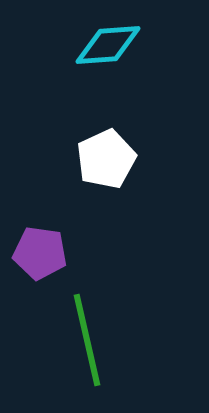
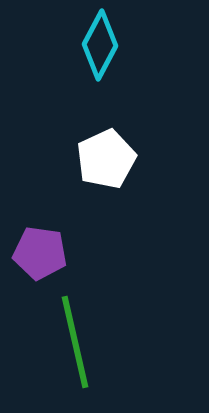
cyan diamond: moved 8 px left; rotated 58 degrees counterclockwise
green line: moved 12 px left, 2 px down
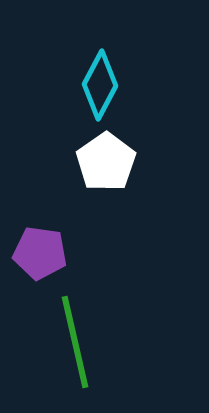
cyan diamond: moved 40 px down
white pentagon: moved 3 px down; rotated 10 degrees counterclockwise
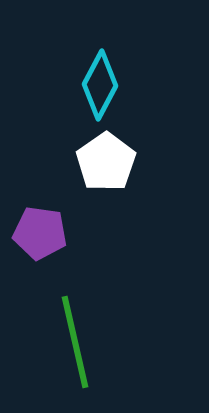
purple pentagon: moved 20 px up
